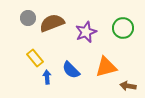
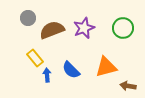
brown semicircle: moved 7 px down
purple star: moved 2 px left, 4 px up
blue arrow: moved 2 px up
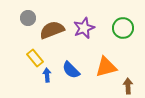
brown arrow: rotated 77 degrees clockwise
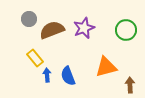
gray circle: moved 1 px right, 1 px down
green circle: moved 3 px right, 2 px down
blue semicircle: moved 3 px left, 6 px down; rotated 24 degrees clockwise
brown arrow: moved 2 px right, 1 px up
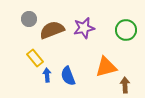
purple star: rotated 10 degrees clockwise
brown arrow: moved 5 px left
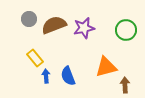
brown semicircle: moved 2 px right, 5 px up
blue arrow: moved 1 px left, 1 px down
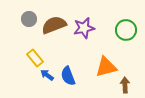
blue arrow: moved 1 px right, 1 px up; rotated 48 degrees counterclockwise
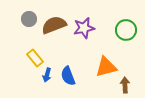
blue arrow: rotated 112 degrees counterclockwise
